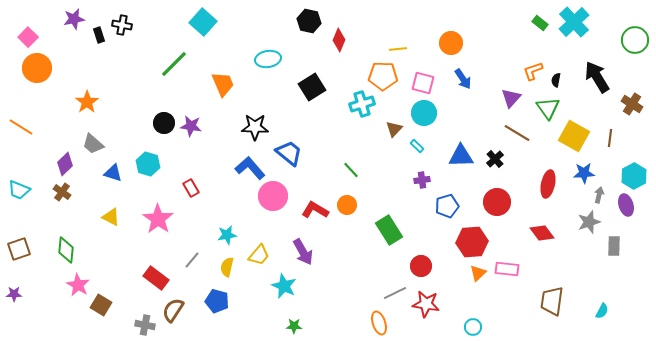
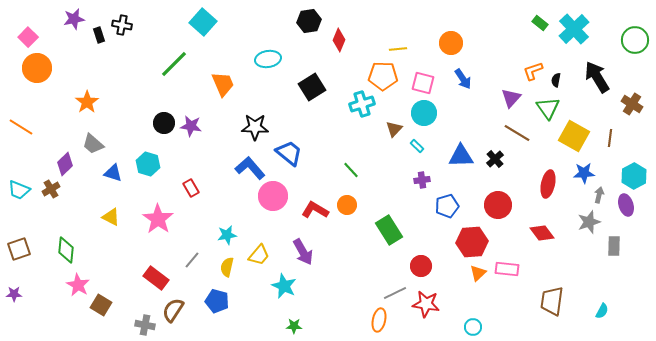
black hexagon at (309, 21): rotated 20 degrees counterclockwise
cyan cross at (574, 22): moved 7 px down
brown cross at (62, 192): moved 11 px left, 3 px up; rotated 24 degrees clockwise
red circle at (497, 202): moved 1 px right, 3 px down
orange ellipse at (379, 323): moved 3 px up; rotated 30 degrees clockwise
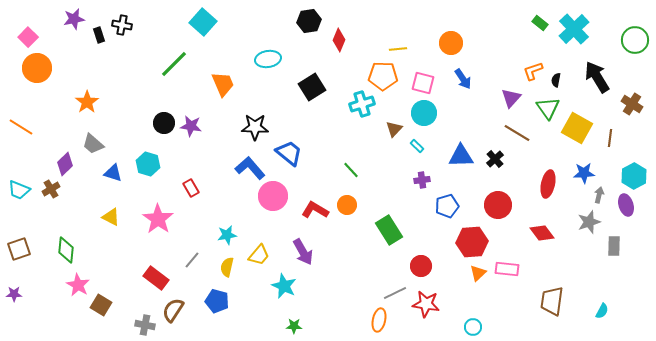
yellow square at (574, 136): moved 3 px right, 8 px up
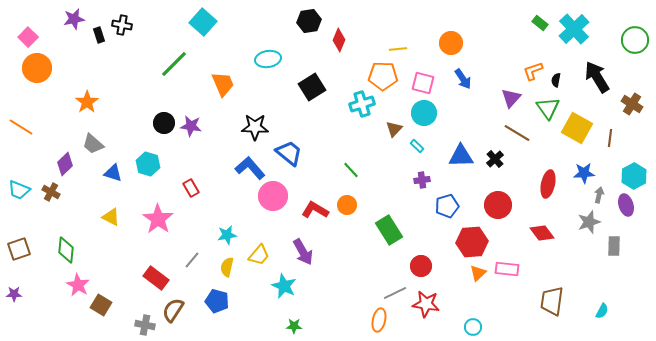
brown cross at (51, 189): moved 3 px down; rotated 30 degrees counterclockwise
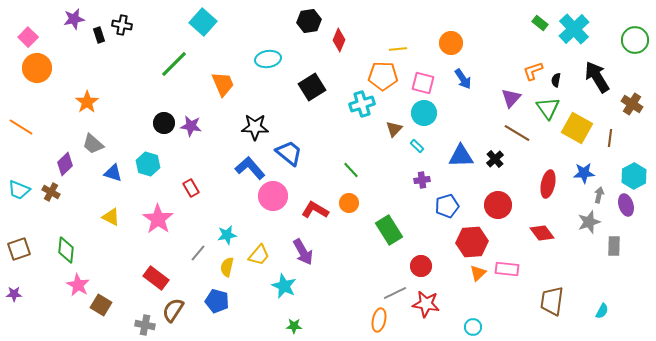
orange circle at (347, 205): moved 2 px right, 2 px up
gray line at (192, 260): moved 6 px right, 7 px up
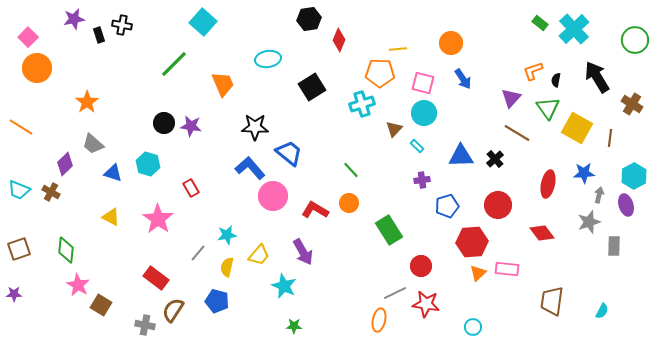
black hexagon at (309, 21): moved 2 px up
orange pentagon at (383, 76): moved 3 px left, 3 px up
